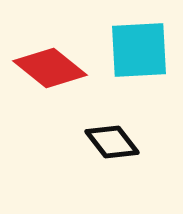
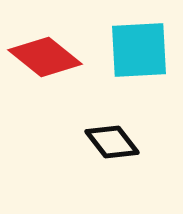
red diamond: moved 5 px left, 11 px up
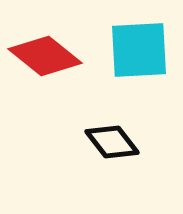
red diamond: moved 1 px up
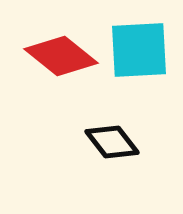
red diamond: moved 16 px right
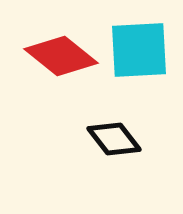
black diamond: moved 2 px right, 3 px up
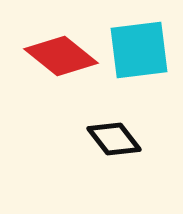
cyan square: rotated 4 degrees counterclockwise
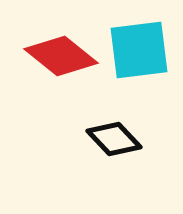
black diamond: rotated 6 degrees counterclockwise
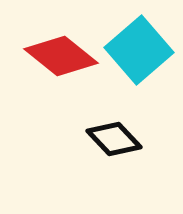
cyan square: rotated 34 degrees counterclockwise
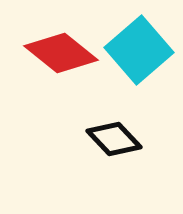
red diamond: moved 3 px up
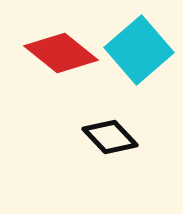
black diamond: moved 4 px left, 2 px up
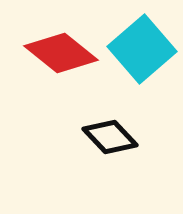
cyan square: moved 3 px right, 1 px up
